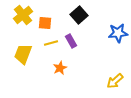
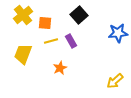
yellow line: moved 2 px up
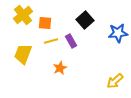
black square: moved 6 px right, 5 px down
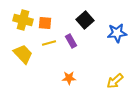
yellow cross: moved 5 px down; rotated 36 degrees counterclockwise
blue star: moved 1 px left
yellow line: moved 2 px left, 2 px down
yellow trapezoid: rotated 115 degrees clockwise
orange star: moved 9 px right, 10 px down; rotated 24 degrees clockwise
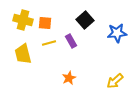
yellow trapezoid: rotated 150 degrees counterclockwise
orange star: rotated 24 degrees counterclockwise
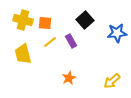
yellow line: moved 1 px right, 1 px up; rotated 24 degrees counterclockwise
yellow arrow: moved 3 px left
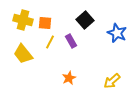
blue star: rotated 30 degrees clockwise
yellow line: rotated 24 degrees counterclockwise
yellow trapezoid: rotated 25 degrees counterclockwise
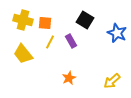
black square: rotated 18 degrees counterclockwise
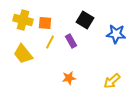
blue star: moved 1 px left, 1 px down; rotated 18 degrees counterclockwise
orange star: rotated 16 degrees clockwise
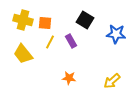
orange star: rotated 16 degrees clockwise
